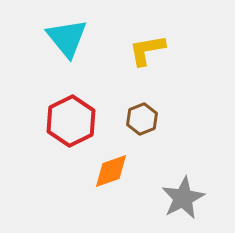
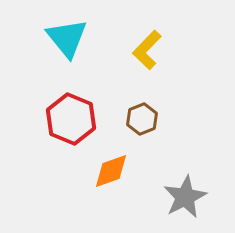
yellow L-shape: rotated 36 degrees counterclockwise
red hexagon: moved 2 px up; rotated 12 degrees counterclockwise
gray star: moved 2 px right, 1 px up
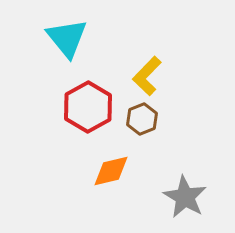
yellow L-shape: moved 26 px down
red hexagon: moved 17 px right, 12 px up; rotated 9 degrees clockwise
orange diamond: rotated 6 degrees clockwise
gray star: rotated 15 degrees counterclockwise
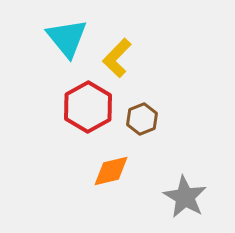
yellow L-shape: moved 30 px left, 18 px up
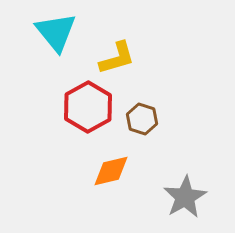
cyan triangle: moved 11 px left, 6 px up
yellow L-shape: rotated 150 degrees counterclockwise
brown hexagon: rotated 20 degrees counterclockwise
gray star: rotated 12 degrees clockwise
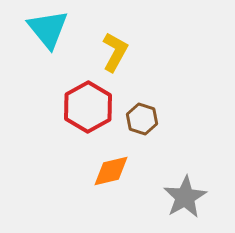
cyan triangle: moved 8 px left, 3 px up
yellow L-shape: moved 2 px left, 6 px up; rotated 45 degrees counterclockwise
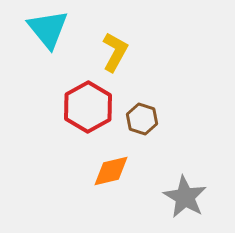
gray star: rotated 12 degrees counterclockwise
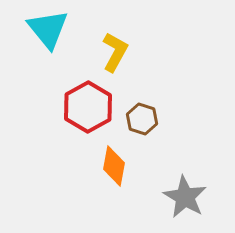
orange diamond: moved 3 px right, 5 px up; rotated 66 degrees counterclockwise
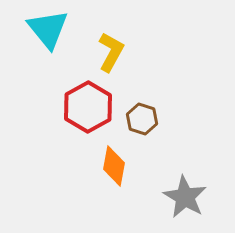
yellow L-shape: moved 4 px left
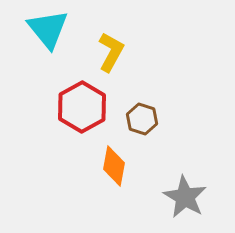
red hexagon: moved 6 px left
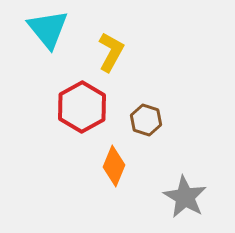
brown hexagon: moved 4 px right, 1 px down
orange diamond: rotated 12 degrees clockwise
